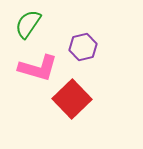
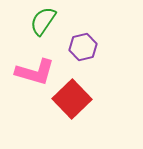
green semicircle: moved 15 px right, 3 px up
pink L-shape: moved 3 px left, 4 px down
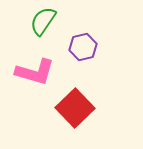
red square: moved 3 px right, 9 px down
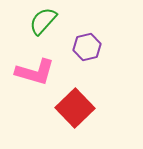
green semicircle: rotated 8 degrees clockwise
purple hexagon: moved 4 px right
